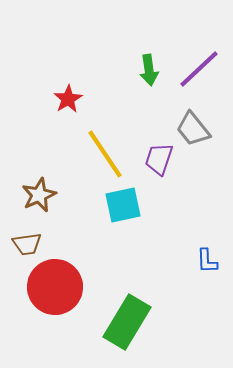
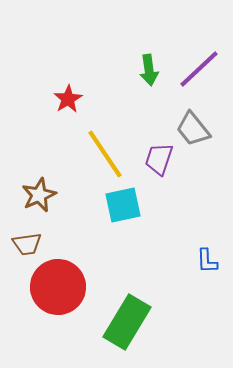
red circle: moved 3 px right
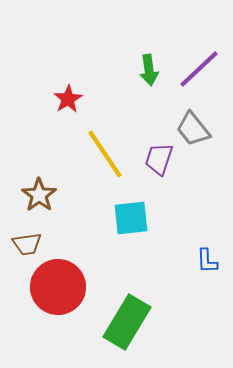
brown star: rotated 12 degrees counterclockwise
cyan square: moved 8 px right, 13 px down; rotated 6 degrees clockwise
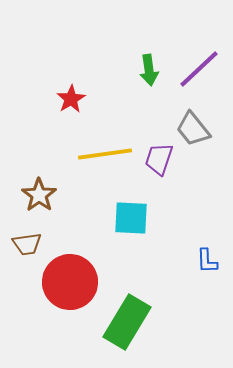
red star: moved 3 px right
yellow line: rotated 64 degrees counterclockwise
cyan square: rotated 9 degrees clockwise
red circle: moved 12 px right, 5 px up
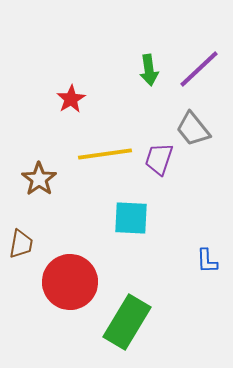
brown star: moved 16 px up
brown trapezoid: moved 6 px left; rotated 72 degrees counterclockwise
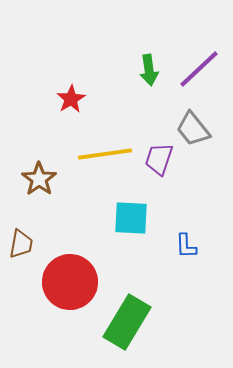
blue L-shape: moved 21 px left, 15 px up
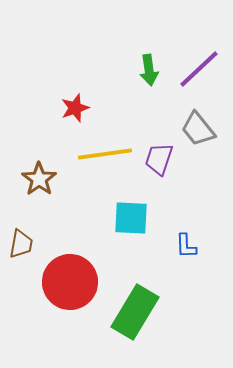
red star: moved 4 px right, 9 px down; rotated 12 degrees clockwise
gray trapezoid: moved 5 px right
green rectangle: moved 8 px right, 10 px up
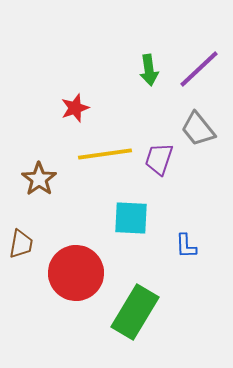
red circle: moved 6 px right, 9 px up
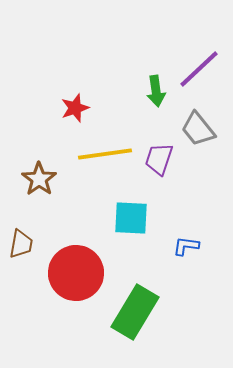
green arrow: moved 7 px right, 21 px down
blue L-shape: rotated 100 degrees clockwise
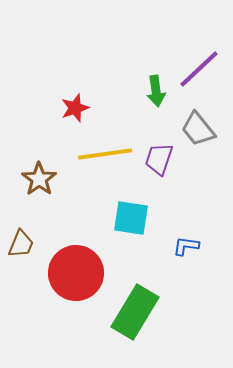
cyan square: rotated 6 degrees clockwise
brown trapezoid: rotated 12 degrees clockwise
